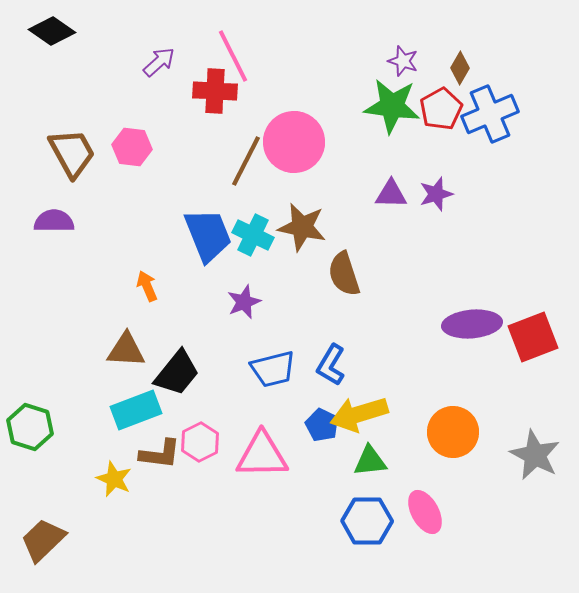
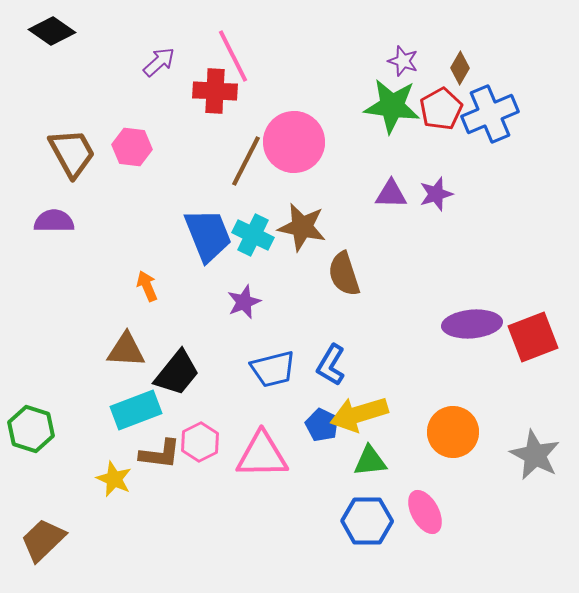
green hexagon at (30, 427): moved 1 px right, 2 px down
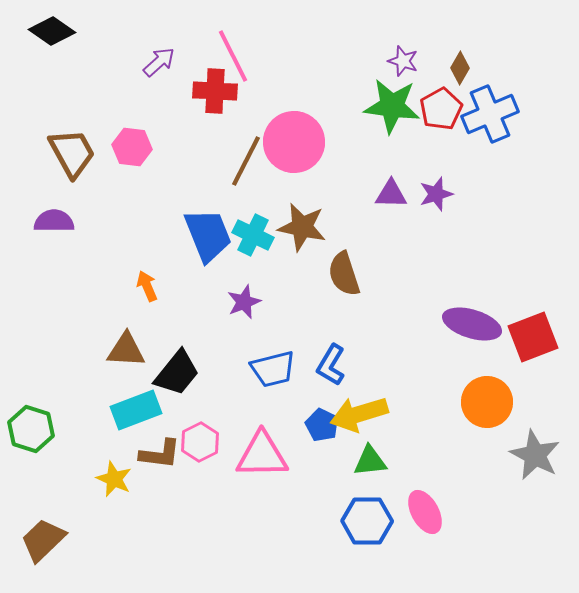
purple ellipse at (472, 324): rotated 22 degrees clockwise
orange circle at (453, 432): moved 34 px right, 30 px up
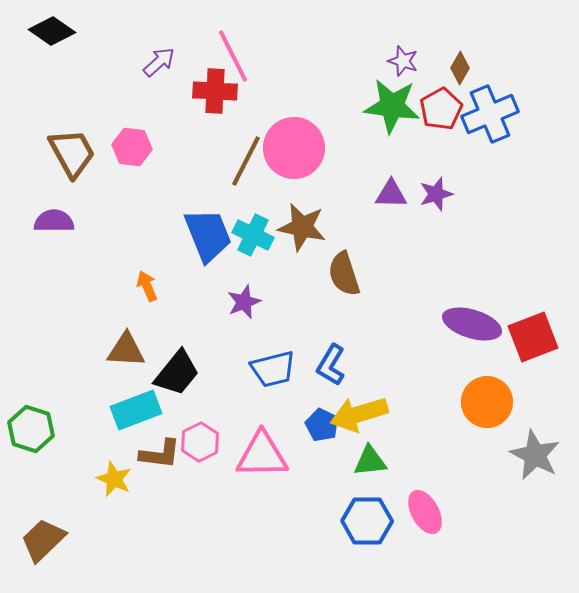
pink circle at (294, 142): moved 6 px down
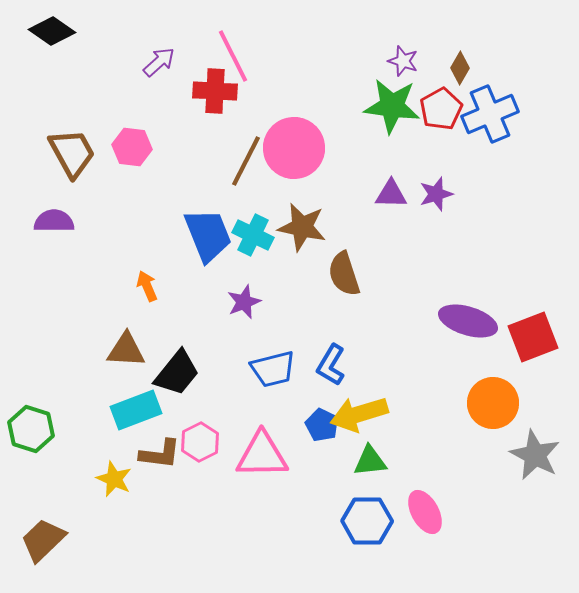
purple ellipse at (472, 324): moved 4 px left, 3 px up
orange circle at (487, 402): moved 6 px right, 1 px down
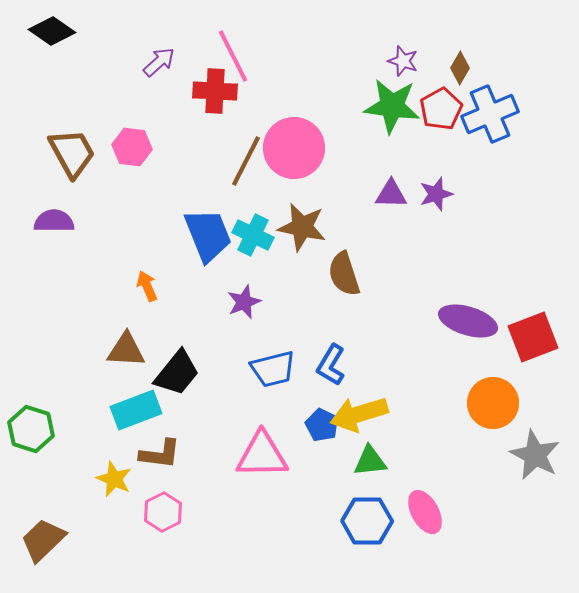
pink hexagon at (200, 442): moved 37 px left, 70 px down
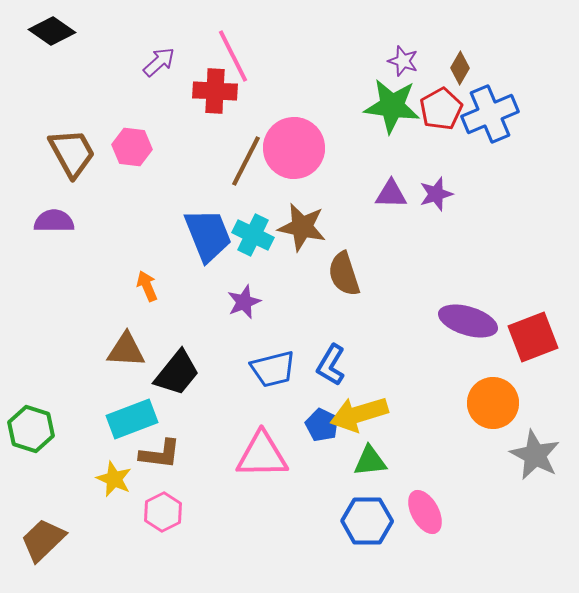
cyan rectangle at (136, 410): moved 4 px left, 9 px down
